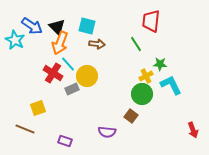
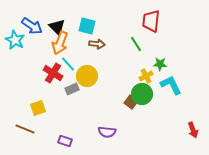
brown square: moved 14 px up
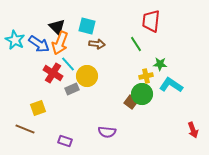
blue arrow: moved 7 px right, 18 px down
yellow cross: rotated 16 degrees clockwise
cyan L-shape: rotated 30 degrees counterclockwise
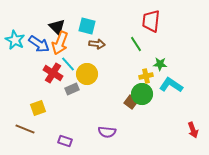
yellow circle: moved 2 px up
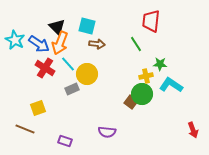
red cross: moved 8 px left, 5 px up
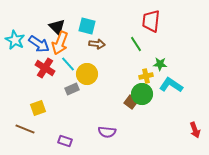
red arrow: moved 2 px right
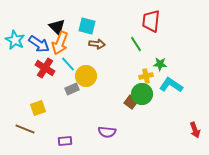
yellow circle: moved 1 px left, 2 px down
purple rectangle: rotated 24 degrees counterclockwise
